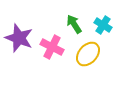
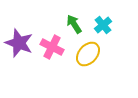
cyan cross: rotated 18 degrees clockwise
purple star: moved 5 px down
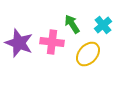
green arrow: moved 2 px left
pink cross: moved 5 px up; rotated 20 degrees counterclockwise
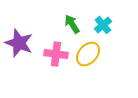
pink cross: moved 4 px right, 12 px down
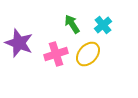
pink cross: rotated 25 degrees counterclockwise
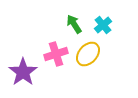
green arrow: moved 2 px right
purple star: moved 4 px right, 29 px down; rotated 16 degrees clockwise
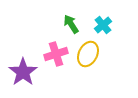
green arrow: moved 3 px left
yellow ellipse: rotated 15 degrees counterclockwise
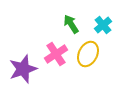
pink cross: rotated 15 degrees counterclockwise
purple star: moved 3 px up; rotated 16 degrees clockwise
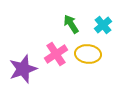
yellow ellipse: rotated 70 degrees clockwise
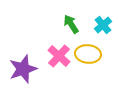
pink cross: moved 3 px right, 2 px down; rotated 15 degrees counterclockwise
